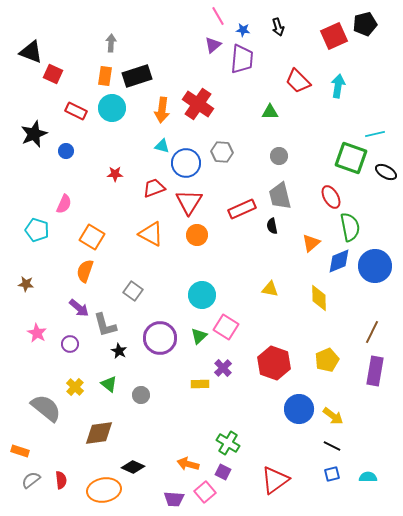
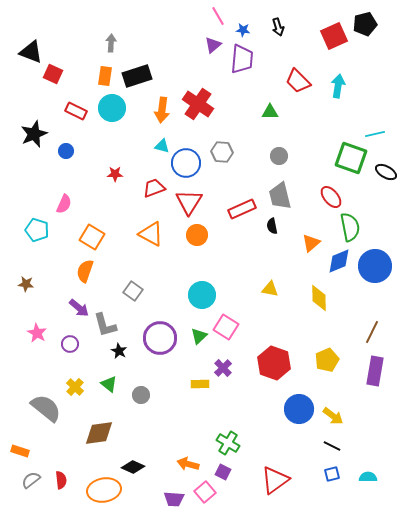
red ellipse at (331, 197): rotated 10 degrees counterclockwise
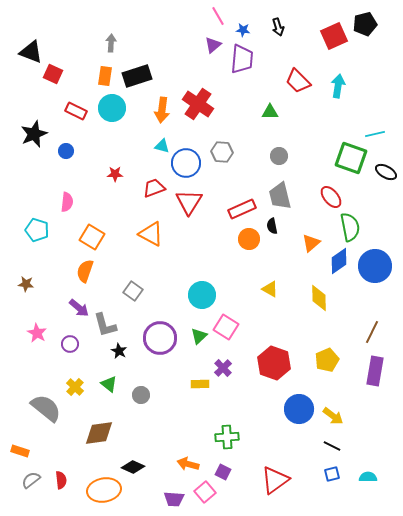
pink semicircle at (64, 204): moved 3 px right, 2 px up; rotated 18 degrees counterclockwise
orange circle at (197, 235): moved 52 px right, 4 px down
blue diamond at (339, 261): rotated 12 degrees counterclockwise
yellow triangle at (270, 289): rotated 18 degrees clockwise
green cross at (228, 443): moved 1 px left, 6 px up; rotated 35 degrees counterclockwise
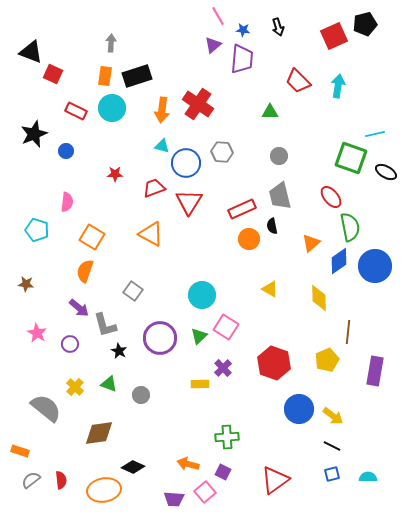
brown line at (372, 332): moved 24 px left; rotated 20 degrees counterclockwise
green triangle at (109, 384): rotated 18 degrees counterclockwise
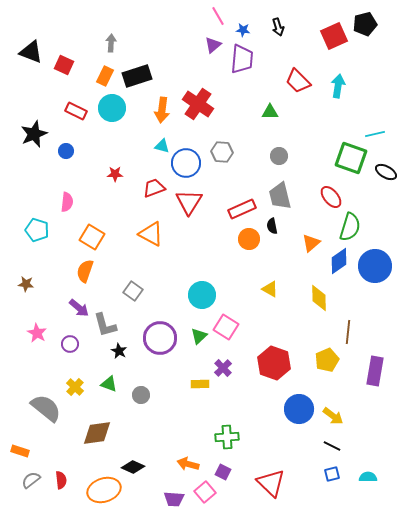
red square at (53, 74): moved 11 px right, 9 px up
orange rectangle at (105, 76): rotated 18 degrees clockwise
green semicircle at (350, 227): rotated 28 degrees clockwise
brown diamond at (99, 433): moved 2 px left
red triangle at (275, 480): moved 4 px left, 3 px down; rotated 40 degrees counterclockwise
orange ellipse at (104, 490): rotated 8 degrees counterclockwise
